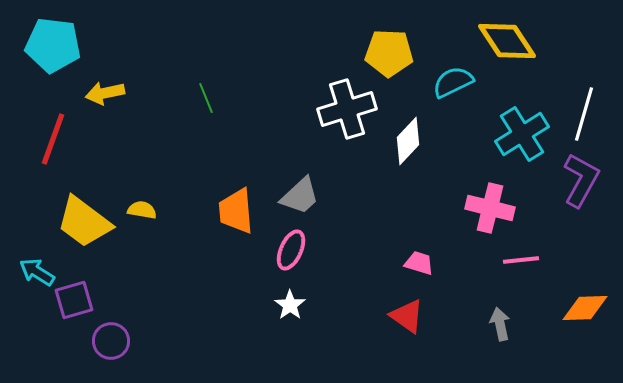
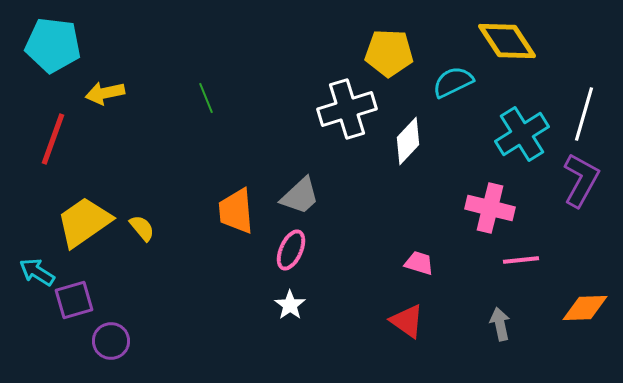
yellow semicircle: moved 18 px down; rotated 40 degrees clockwise
yellow trapezoid: rotated 108 degrees clockwise
red triangle: moved 5 px down
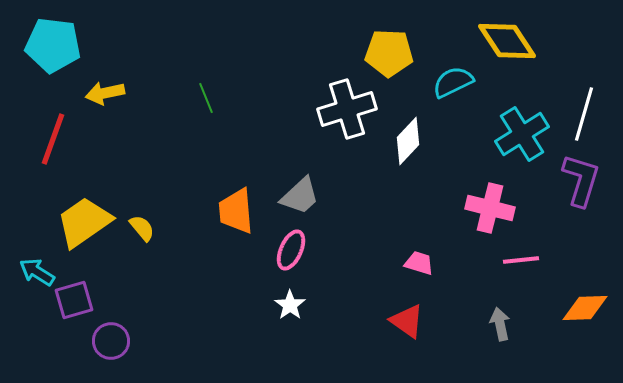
purple L-shape: rotated 12 degrees counterclockwise
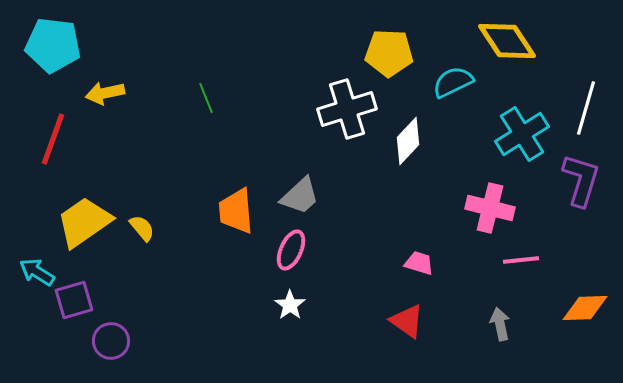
white line: moved 2 px right, 6 px up
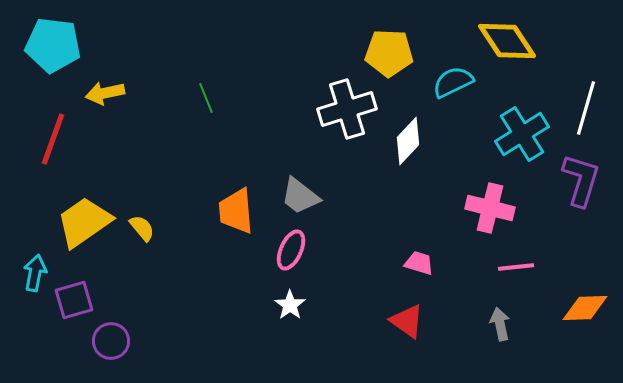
gray trapezoid: rotated 81 degrees clockwise
pink line: moved 5 px left, 7 px down
cyan arrow: moved 2 px left, 1 px down; rotated 69 degrees clockwise
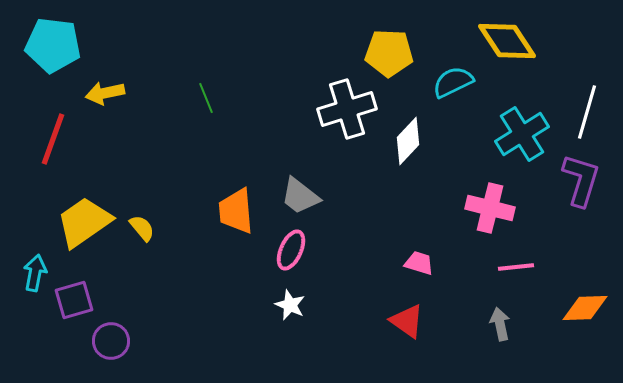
white line: moved 1 px right, 4 px down
white star: rotated 12 degrees counterclockwise
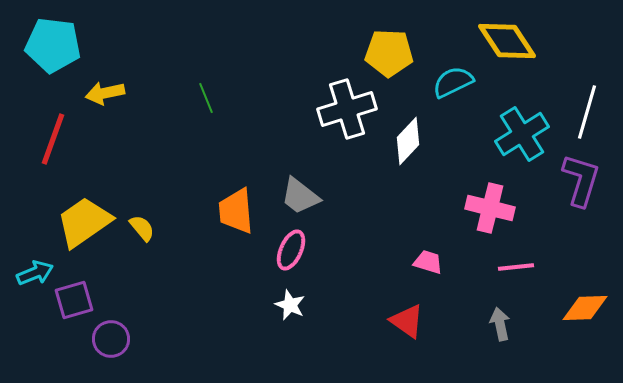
pink trapezoid: moved 9 px right, 1 px up
cyan arrow: rotated 57 degrees clockwise
purple circle: moved 2 px up
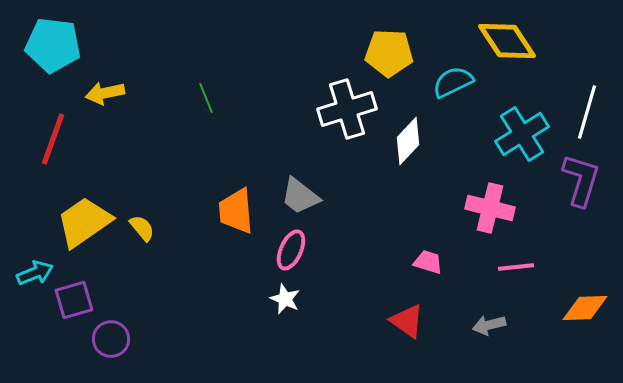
white star: moved 5 px left, 6 px up
gray arrow: moved 11 px left, 1 px down; rotated 92 degrees counterclockwise
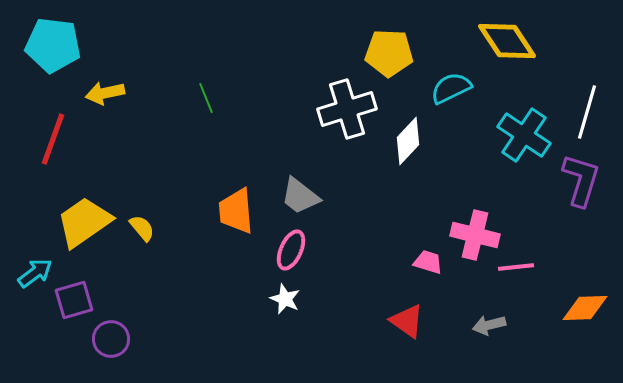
cyan semicircle: moved 2 px left, 6 px down
cyan cross: moved 2 px right, 1 px down; rotated 24 degrees counterclockwise
pink cross: moved 15 px left, 27 px down
cyan arrow: rotated 15 degrees counterclockwise
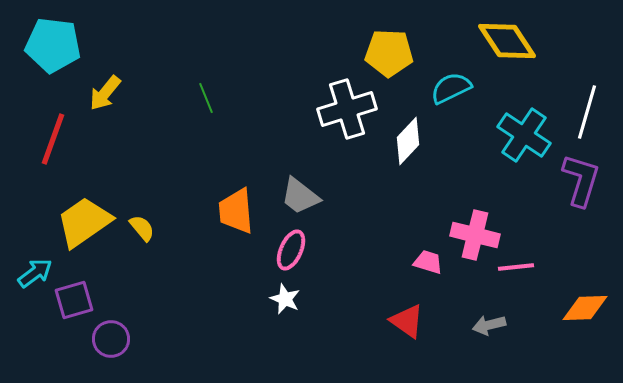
yellow arrow: rotated 39 degrees counterclockwise
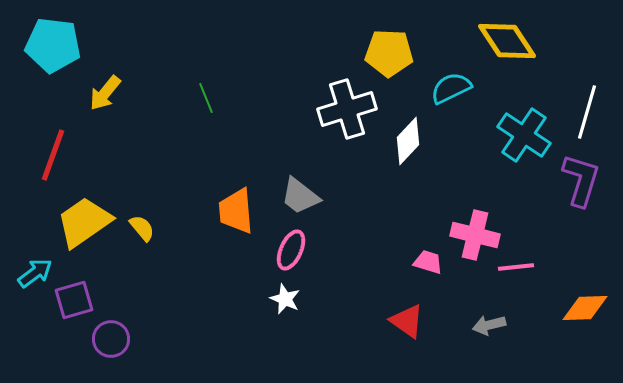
red line: moved 16 px down
